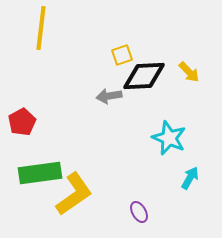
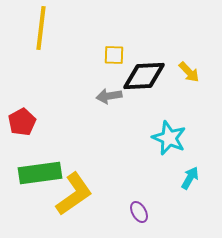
yellow square: moved 8 px left; rotated 20 degrees clockwise
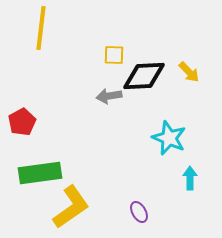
cyan arrow: rotated 30 degrees counterclockwise
yellow L-shape: moved 3 px left, 13 px down
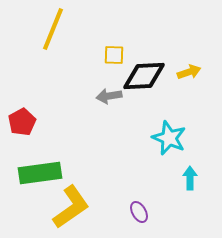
yellow line: moved 12 px right, 1 px down; rotated 15 degrees clockwise
yellow arrow: rotated 65 degrees counterclockwise
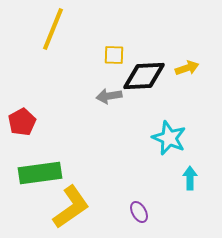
yellow arrow: moved 2 px left, 4 px up
